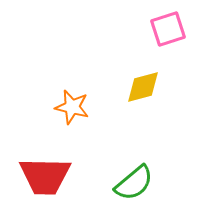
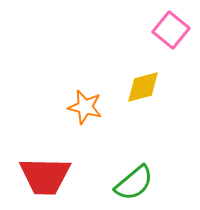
pink square: moved 3 px right, 1 px down; rotated 33 degrees counterclockwise
orange star: moved 13 px right
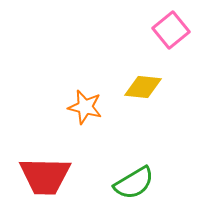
pink square: rotated 12 degrees clockwise
yellow diamond: rotated 21 degrees clockwise
green semicircle: rotated 9 degrees clockwise
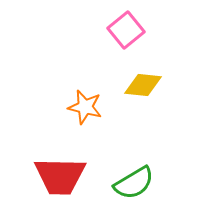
pink square: moved 45 px left
yellow diamond: moved 2 px up
red trapezoid: moved 15 px right
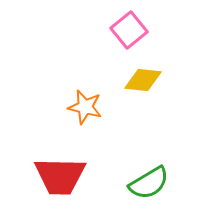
pink square: moved 3 px right
yellow diamond: moved 5 px up
green semicircle: moved 15 px right
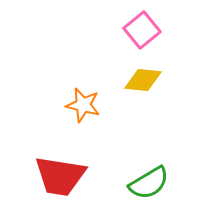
pink square: moved 13 px right
orange star: moved 2 px left, 2 px up
red trapezoid: rotated 8 degrees clockwise
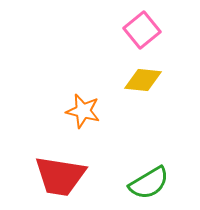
orange star: moved 6 px down
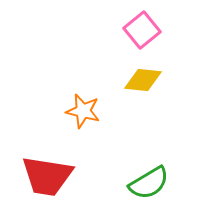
red trapezoid: moved 13 px left
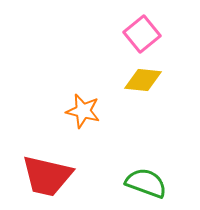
pink square: moved 4 px down
red trapezoid: rotated 4 degrees clockwise
green semicircle: moved 3 px left; rotated 129 degrees counterclockwise
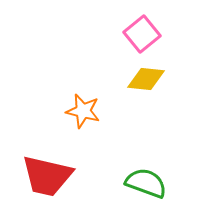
yellow diamond: moved 3 px right, 1 px up
